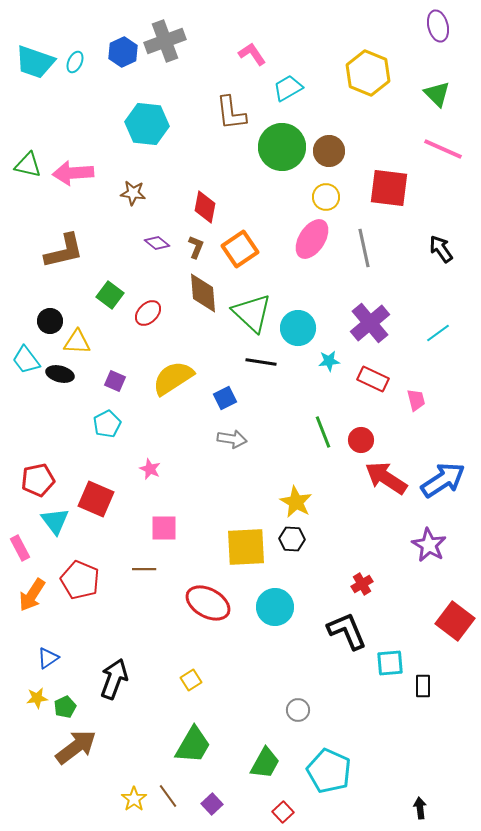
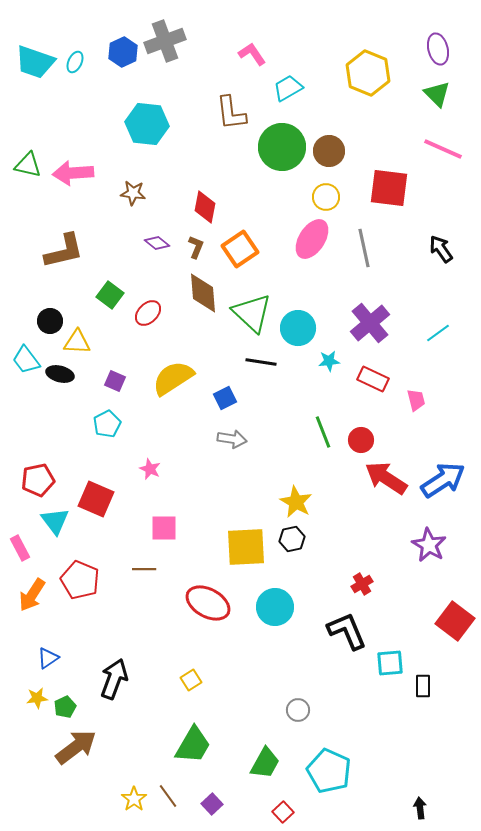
purple ellipse at (438, 26): moved 23 px down
black hexagon at (292, 539): rotated 15 degrees counterclockwise
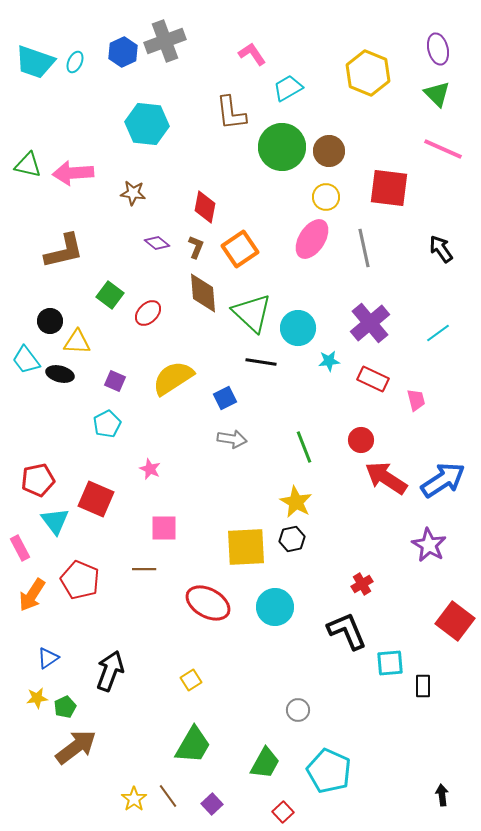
green line at (323, 432): moved 19 px left, 15 px down
black arrow at (114, 679): moved 4 px left, 8 px up
black arrow at (420, 808): moved 22 px right, 13 px up
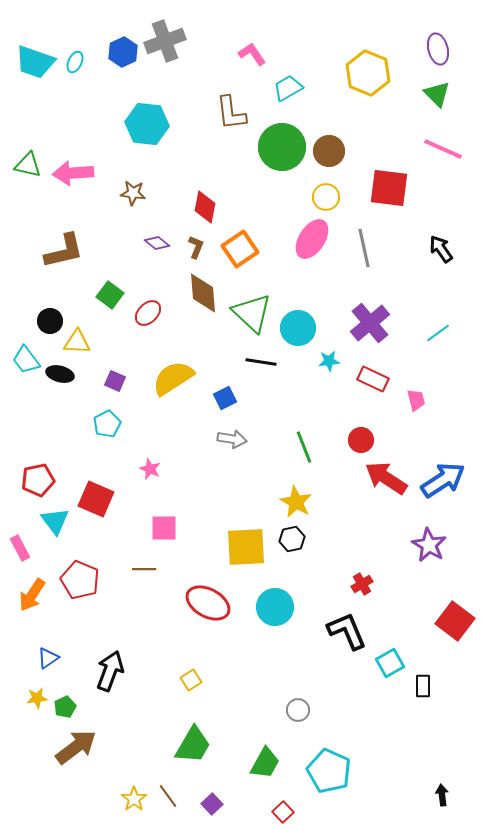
cyan square at (390, 663): rotated 24 degrees counterclockwise
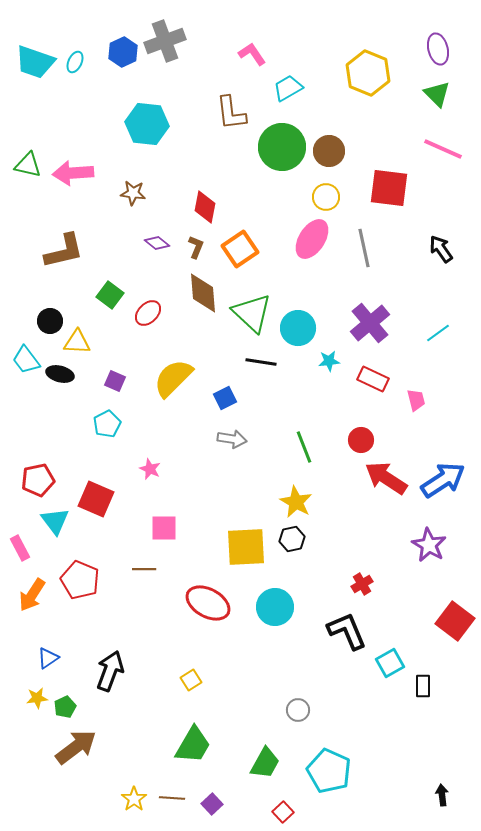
yellow semicircle at (173, 378): rotated 12 degrees counterclockwise
brown line at (168, 796): moved 4 px right, 2 px down; rotated 50 degrees counterclockwise
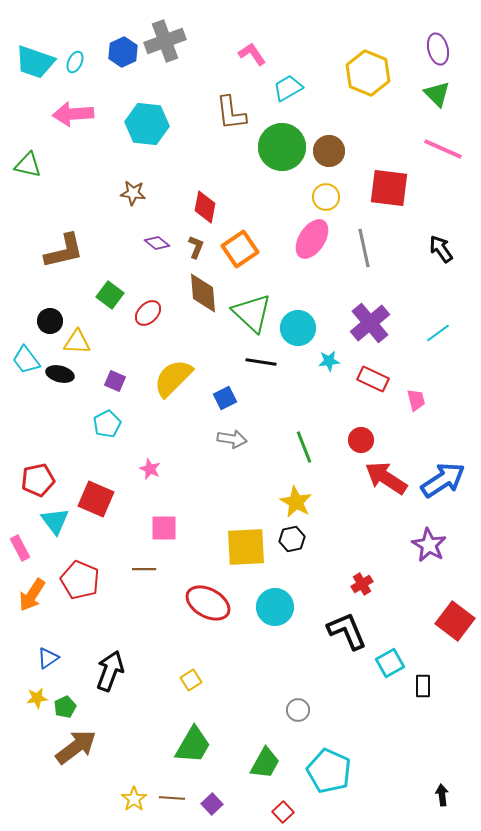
pink arrow at (73, 173): moved 59 px up
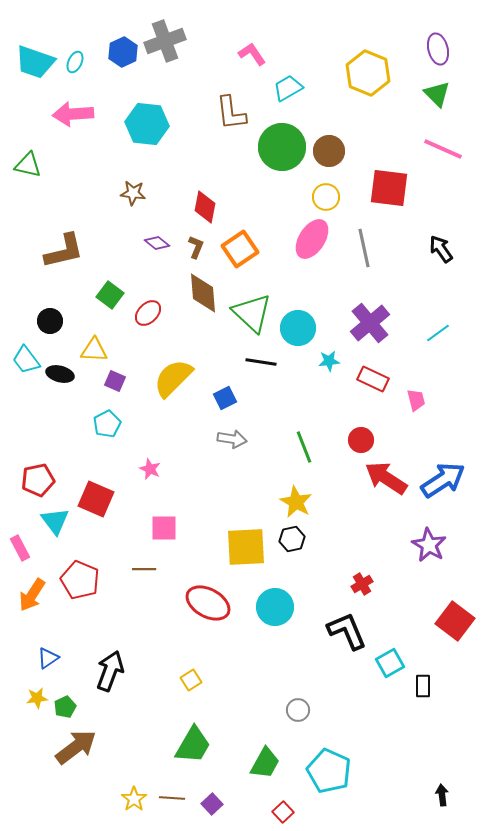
yellow triangle at (77, 342): moved 17 px right, 8 px down
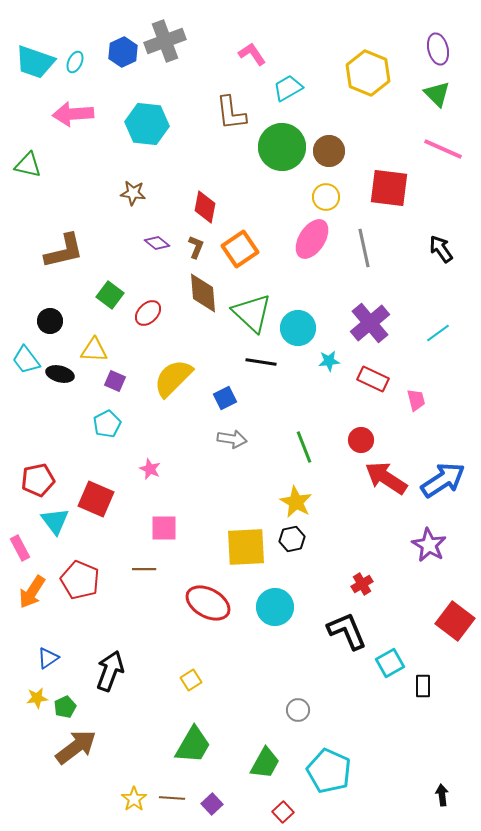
orange arrow at (32, 595): moved 3 px up
